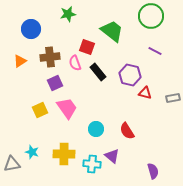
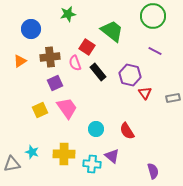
green circle: moved 2 px right
red square: rotated 14 degrees clockwise
red triangle: rotated 40 degrees clockwise
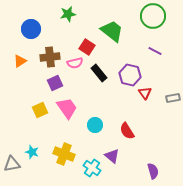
pink semicircle: rotated 84 degrees counterclockwise
black rectangle: moved 1 px right, 1 px down
cyan circle: moved 1 px left, 4 px up
yellow cross: rotated 20 degrees clockwise
cyan cross: moved 4 px down; rotated 30 degrees clockwise
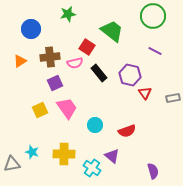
red semicircle: rotated 78 degrees counterclockwise
yellow cross: rotated 20 degrees counterclockwise
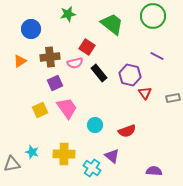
green trapezoid: moved 7 px up
purple line: moved 2 px right, 5 px down
purple semicircle: moved 1 px right; rotated 70 degrees counterclockwise
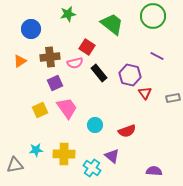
cyan star: moved 4 px right, 2 px up; rotated 24 degrees counterclockwise
gray triangle: moved 3 px right, 1 px down
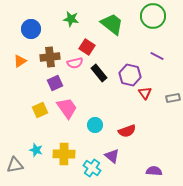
green star: moved 3 px right, 5 px down; rotated 21 degrees clockwise
cyan star: rotated 24 degrees clockwise
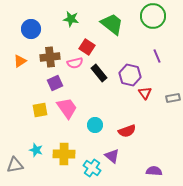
purple line: rotated 40 degrees clockwise
yellow square: rotated 14 degrees clockwise
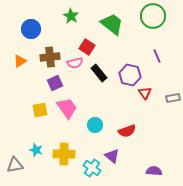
green star: moved 3 px up; rotated 21 degrees clockwise
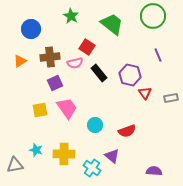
purple line: moved 1 px right, 1 px up
gray rectangle: moved 2 px left
